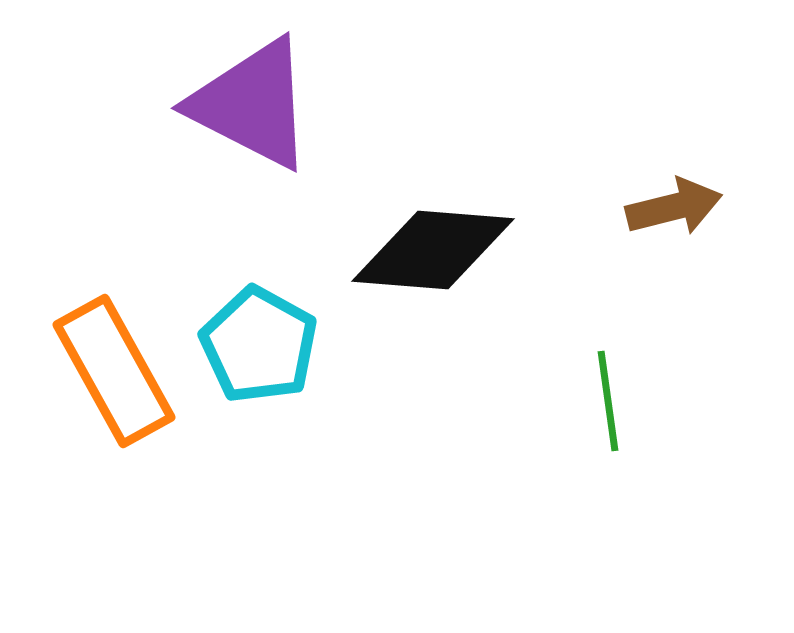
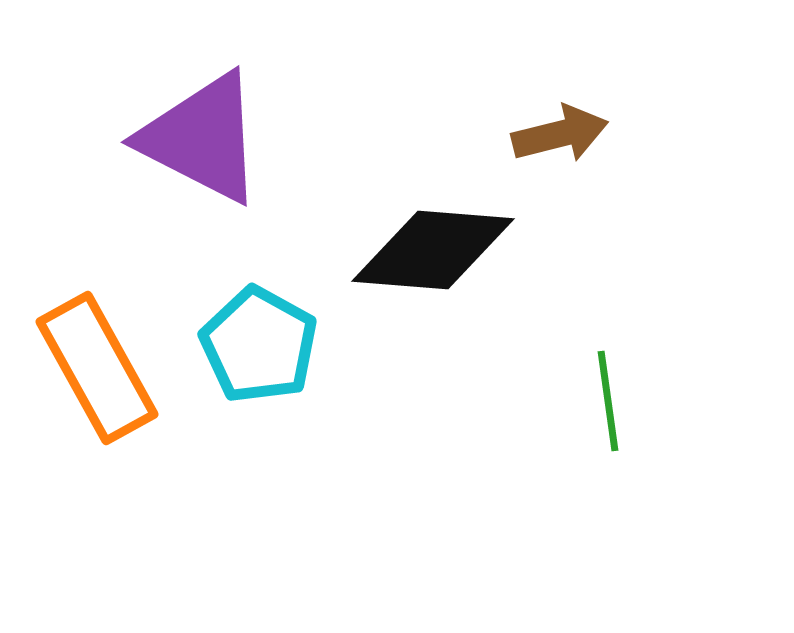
purple triangle: moved 50 px left, 34 px down
brown arrow: moved 114 px left, 73 px up
orange rectangle: moved 17 px left, 3 px up
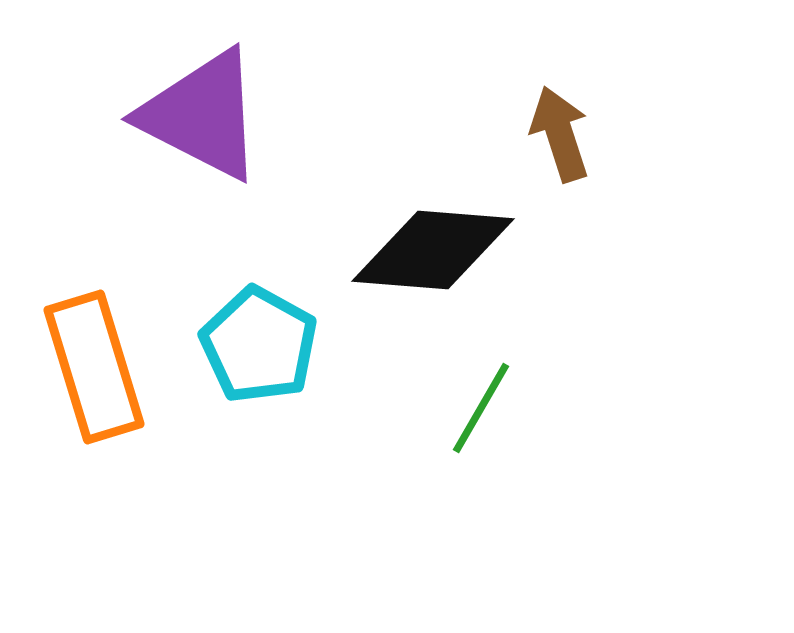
brown arrow: rotated 94 degrees counterclockwise
purple triangle: moved 23 px up
orange rectangle: moved 3 px left, 1 px up; rotated 12 degrees clockwise
green line: moved 127 px left, 7 px down; rotated 38 degrees clockwise
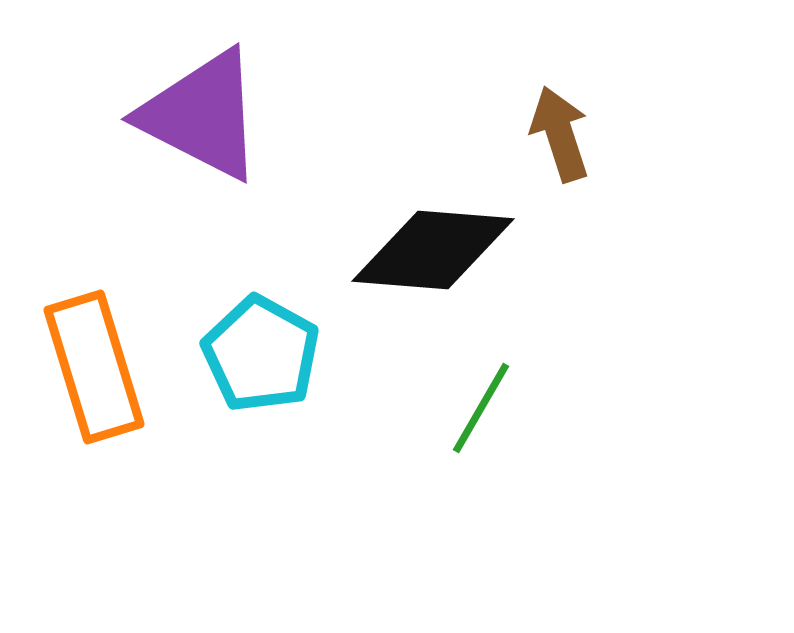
cyan pentagon: moved 2 px right, 9 px down
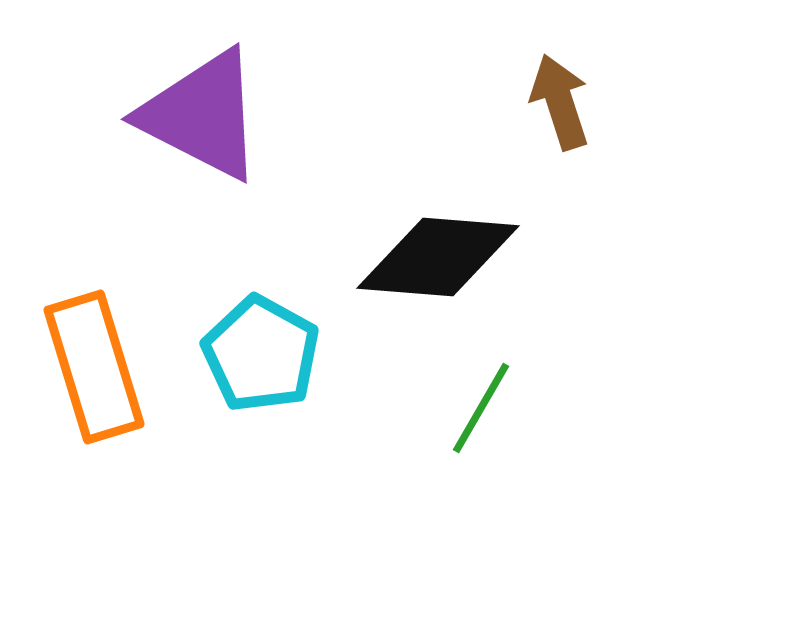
brown arrow: moved 32 px up
black diamond: moved 5 px right, 7 px down
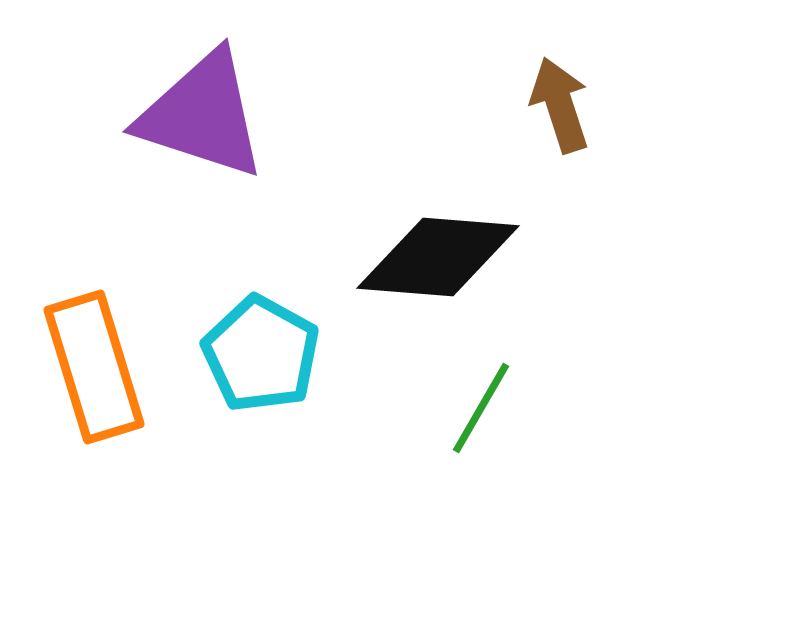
brown arrow: moved 3 px down
purple triangle: rotated 9 degrees counterclockwise
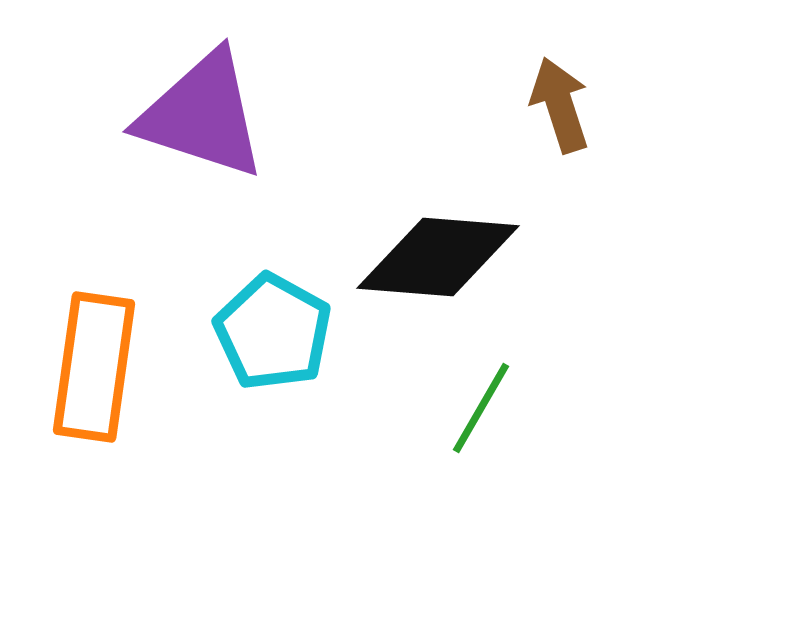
cyan pentagon: moved 12 px right, 22 px up
orange rectangle: rotated 25 degrees clockwise
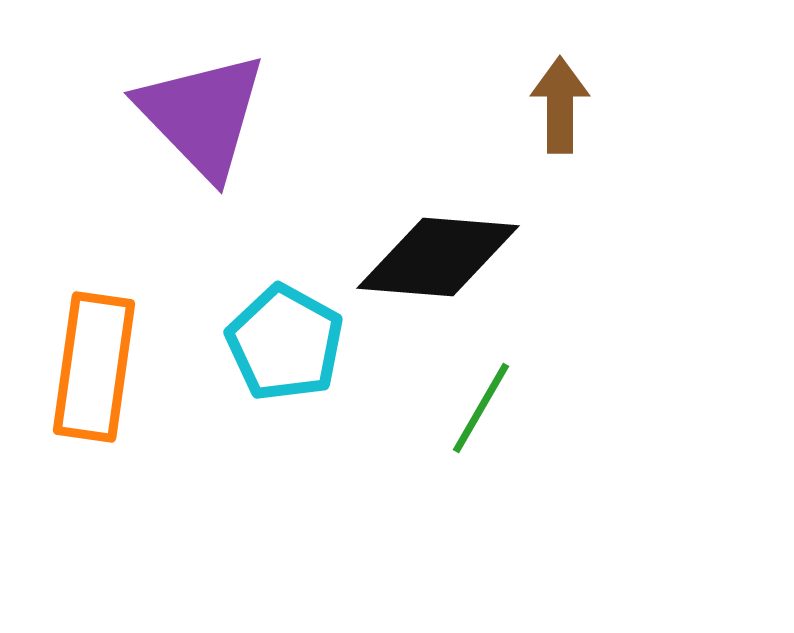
brown arrow: rotated 18 degrees clockwise
purple triangle: rotated 28 degrees clockwise
cyan pentagon: moved 12 px right, 11 px down
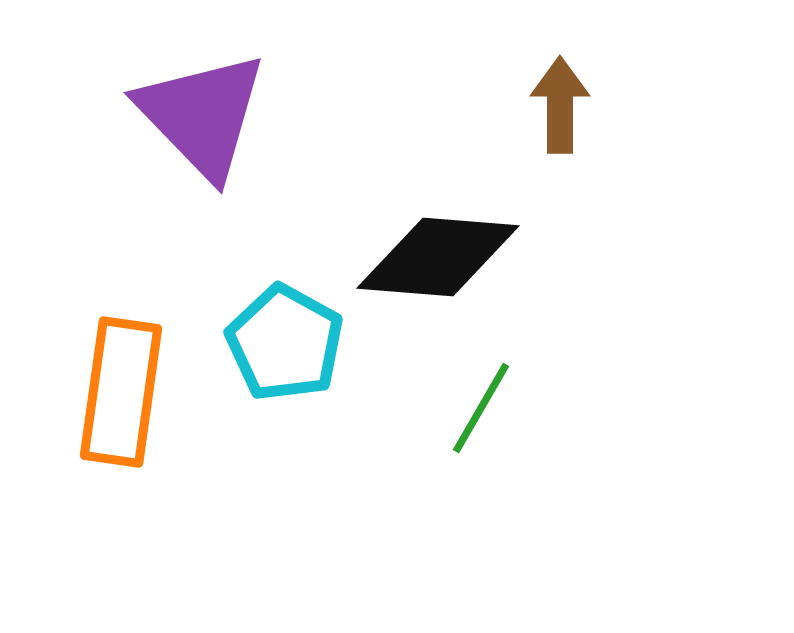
orange rectangle: moved 27 px right, 25 px down
